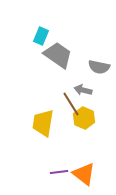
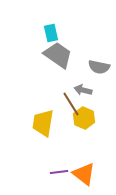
cyan rectangle: moved 10 px right, 3 px up; rotated 36 degrees counterclockwise
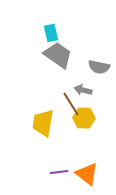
yellow hexagon: rotated 20 degrees counterclockwise
orange triangle: moved 3 px right
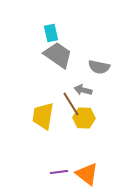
yellow trapezoid: moved 7 px up
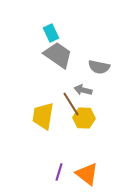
cyan rectangle: rotated 12 degrees counterclockwise
purple line: rotated 66 degrees counterclockwise
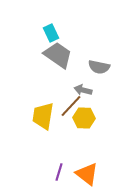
brown line: moved 2 px down; rotated 75 degrees clockwise
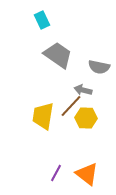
cyan rectangle: moved 9 px left, 13 px up
yellow hexagon: moved 2 px right
purple line: moved 3 px left, 1 px down; rotated 12 degrees clockwise
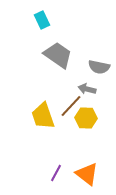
gray arrow: moved 4 px right, 1 px up
yellow trapezoid: rotated 28 degrees counterclockwise
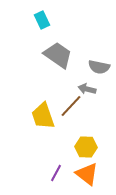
yellow hexagon: moved 29 px down
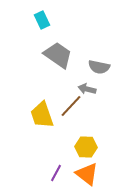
yellow trapezoid: moved 1 px left, 1 px up
